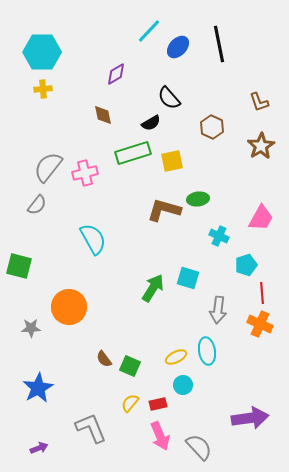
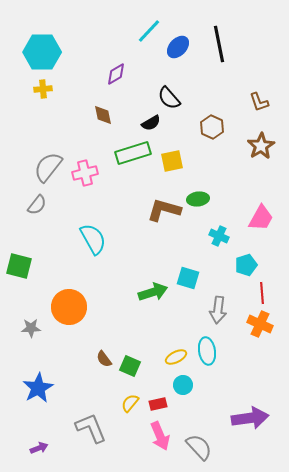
green arrow at (153, 288): moved 4 px down; rotated 40 degrees clockwise
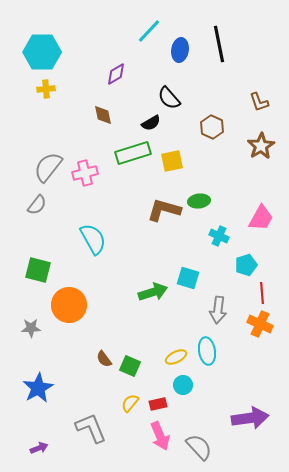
blue ellipse at (178, 47): moved 2 px right, 3 px down; rotated 35 degrees counterclockwise
yellow cross at (43, 89): moved 3 px right
green ellipse at (198, 199): moved 1 px right, 2 px down
green square at (19, 266): moved 19 px right, 4 px down
orange circle at (69, 307): moved 2 px up
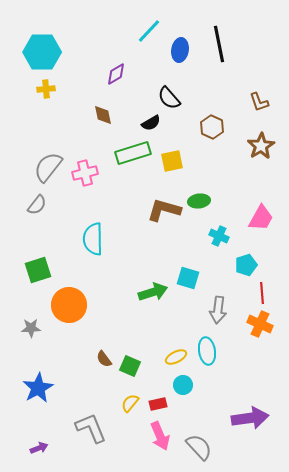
cyan semicircle at (93, 239): rotated 152 degrees counterclockwise
green square at (38, 270): rotated 32 degrees counterclockwise
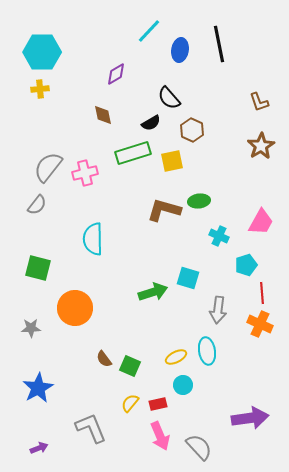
yellow cross at (46, 89): moved 6 px left
brown hexagon at (212, 127): moved 20 px left, 3 px down
pink trapezoid at (261, 218): moved 4 px down
green square at (38, 270): moved 2 px up; rotated 32 degrees clockwise
orange circle at (69, 305): moved 6 px right, 3 px down
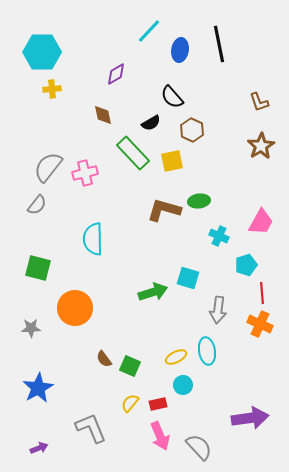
yellow cross at (40, 89): moved 12 px right
black semicircle at (169, 98): moved 3 px right, 1 px up
green rectangle at (133, 153): rotated 64 degrees clockwise
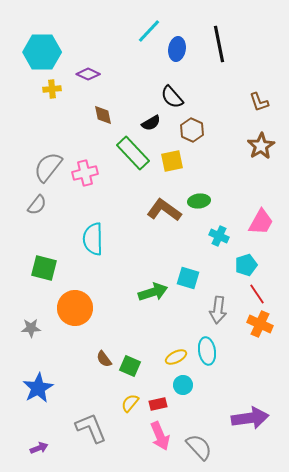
blue ellipse at (180, 50): moved 3 px left, 1 px up
purple diamond at (116, 74): moved 28 px left; rotated 55 degrees clockwise
brown L-shape at (164, 210): rotated 20 degrees clockwise
green square at (38, 268): moved 6 px right
red line at (262, 293): moved 5 px left, 1 px down; rotated 30 degrees counterclockwise
